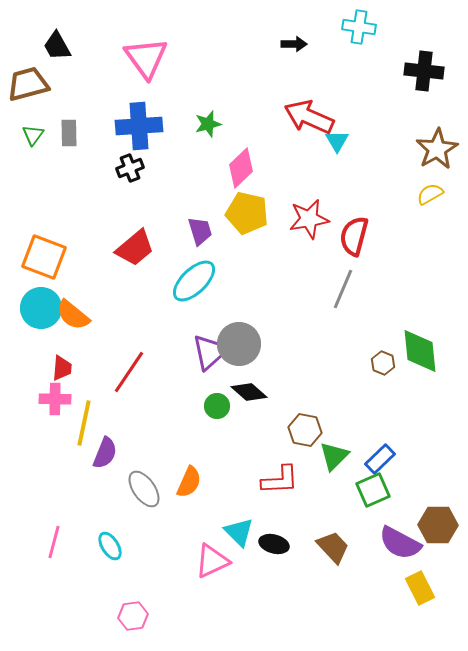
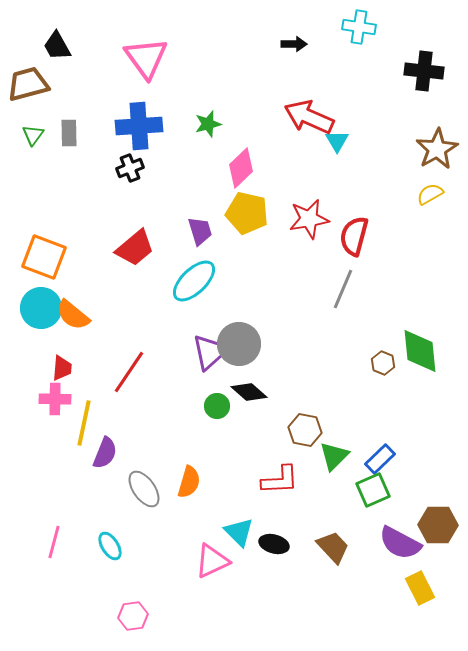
orange semicircle at (189, 482): rotated 8 degrees counterclockwise
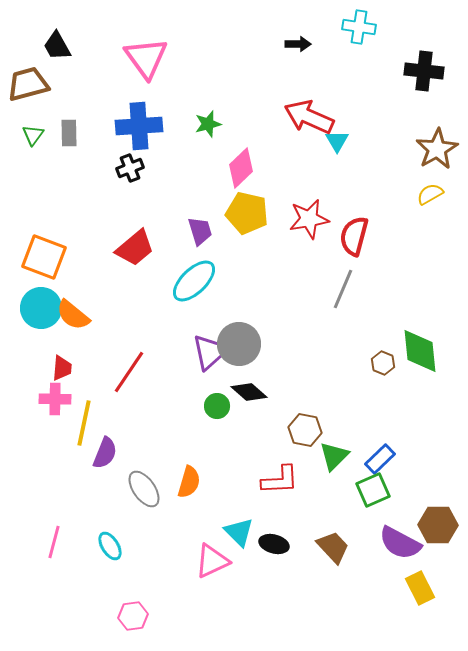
black arrow at (294, 44): moved 4 px right
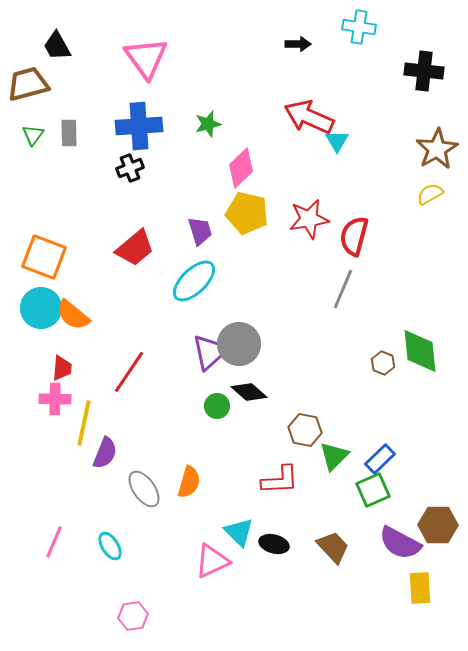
pink line at (54, 542): rotated 8 degrees clockwise
yellow rectangle at (420, 588): rotated 24 degrees clockwise
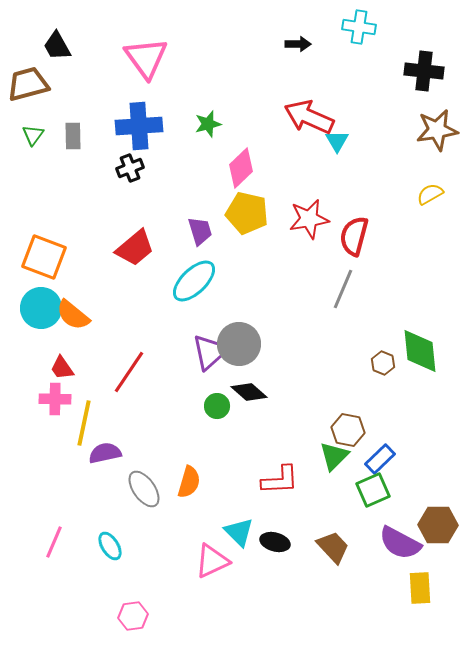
gray rectangle at (69, 133): moved 4 px right, 3 px down
brown star at (437, 149): moved 19 px up; rotated 21 degrees clockwise
red trapezoid at (62, 368): rotated 140 degrees clockwise
brown hexagon at (305, 430): moved 43 px right
purple semicircle at (105, 453): rotated 124 degrees counterclockwise
black ellipse at (274, 544): moved 1 px right, 2 px up
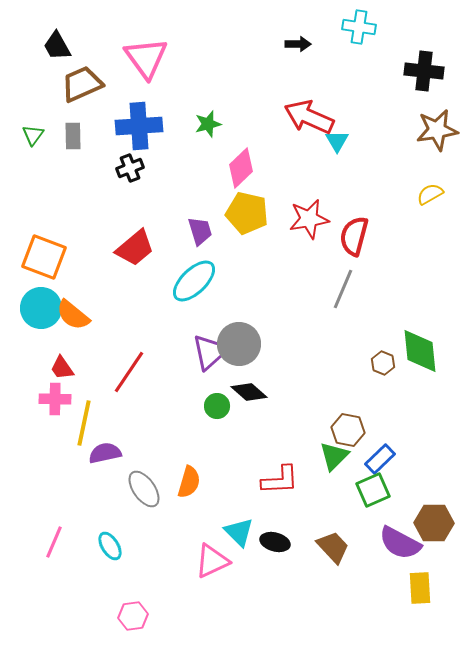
brown trapezoid at (28, 84): moved 54 px right; rotated 9 degrees counterclockwise
brown hexagon at (438, 525): moved 4 px left, 2 px up
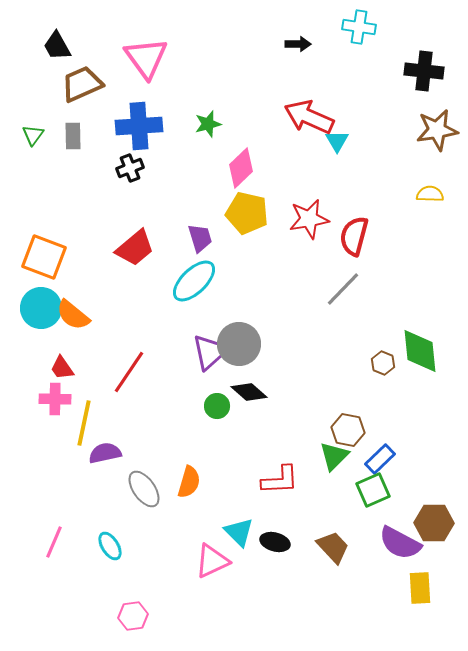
yellow semicircle at (430, 194): rotated 32 degrees clockwise
purple trapezoid at (200, 231): moved 7 px down
gray line at (343, 289): rotated 21 degrees clockwise
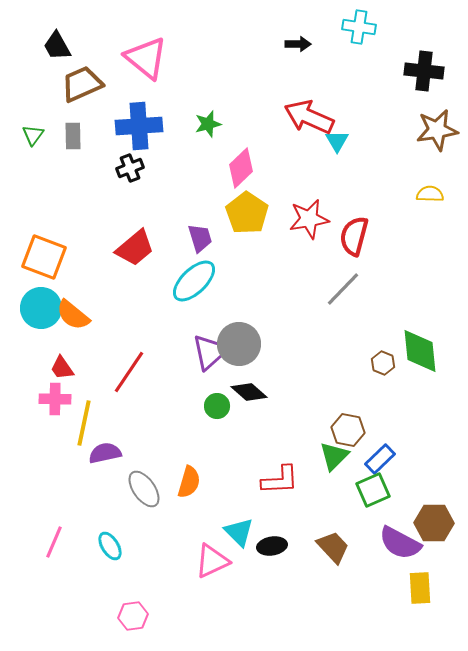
pink triangle at (146, 58): rotated 15 degrees counterclockwise
yellow pentagon at (247, 213): rotated 21 degrees clockwise
black ellipse at (275, 542): moved 3 px left, 4 px down; rotated 24 degrees counterclockwise
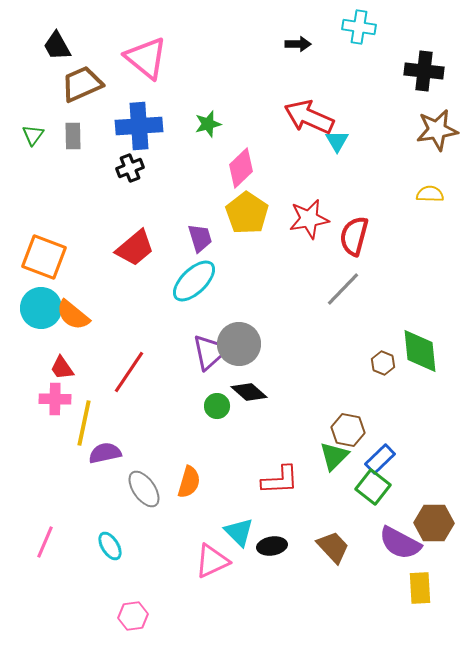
green square at (373, 490): moved 3 px up; rotated 28 degrees counterclockwise
pink line at (54, 542): moved 9 px left
